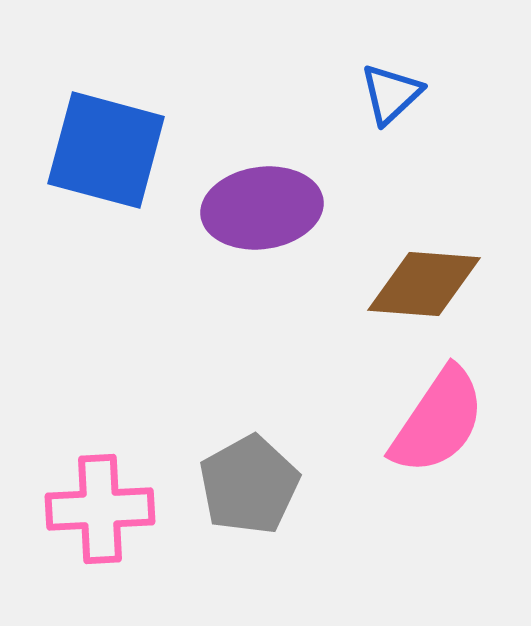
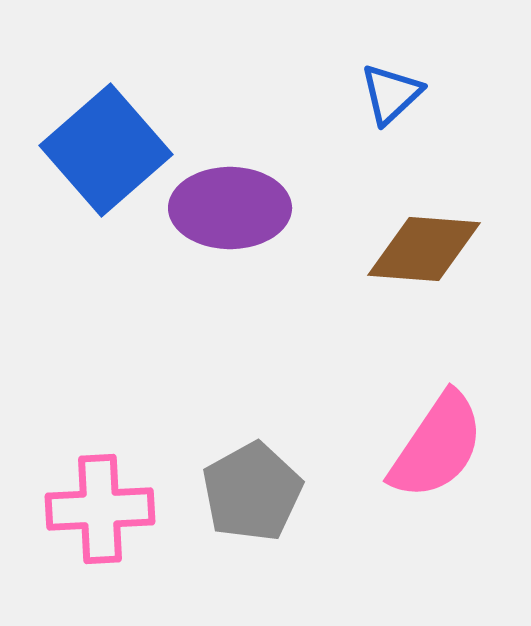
blue square: rotated 34 degrees clockwise
purple ellipse: moved 32 px left; rotated 8 degrees clockwise
brown diamond: moved 35 px up
pink semicircle: moved 1 px left, 25 px down
gray pentagon: moved 3 px right, 7 px down
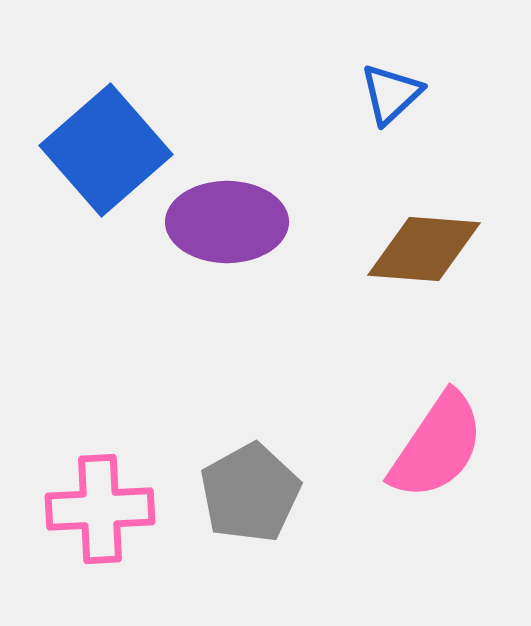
purple ellipse: moved 3 px left, 14 px down
gray pentagon: moved 2 px left, 1 px down
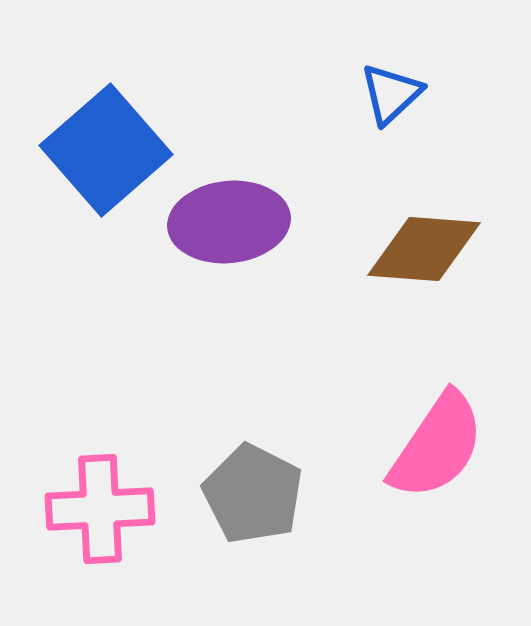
purple ellipse: moved 2 px right; rotated 6 degrees counterclockwise
gray pentagon: moved 3 px right, 1 px down; rotated 16 degrees counterclockwise
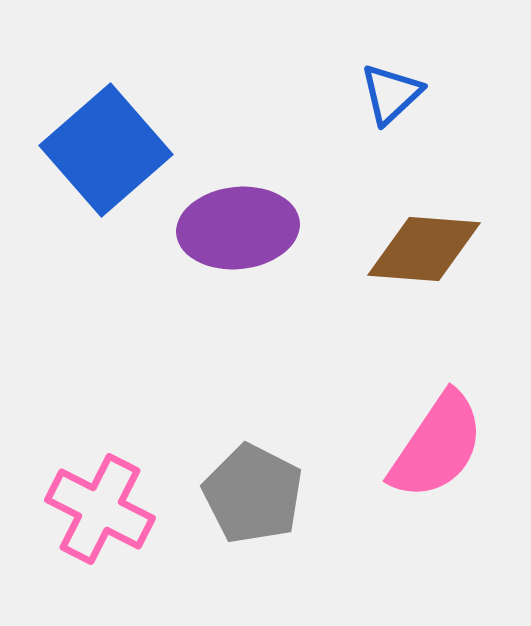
purple ellipse: moved 9 px right, 6 px down
pink cross: rotated 30 degrees clockwise
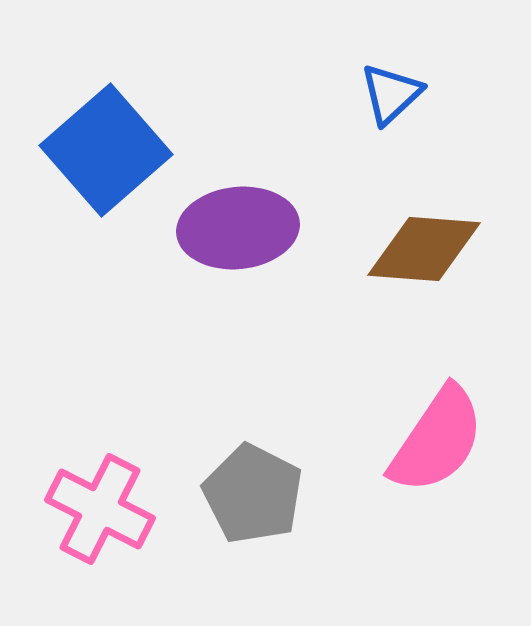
pink semicircle: moved 6 px up
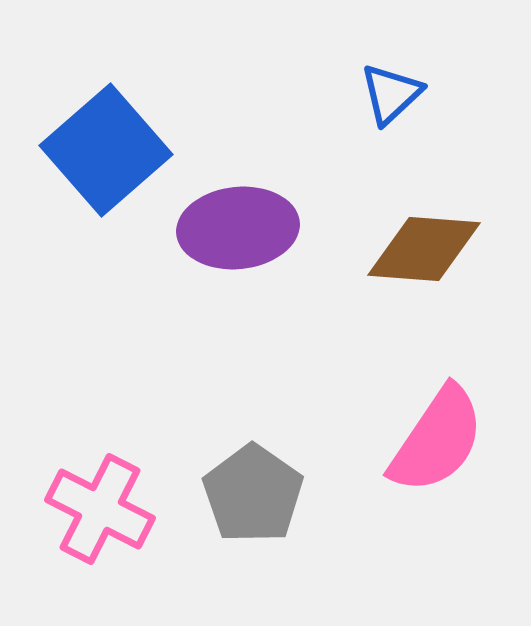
gray pentagon: rotated 8 degrees clockwise
